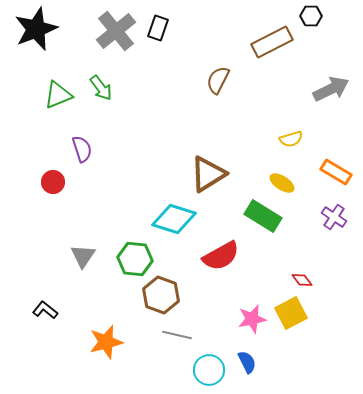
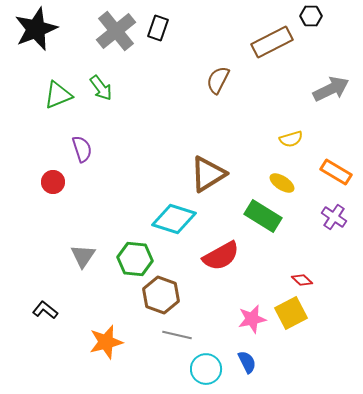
red diamond: rotated 10 degrees counterclockwise
cyan circle: moved 3 px left, 1 px up
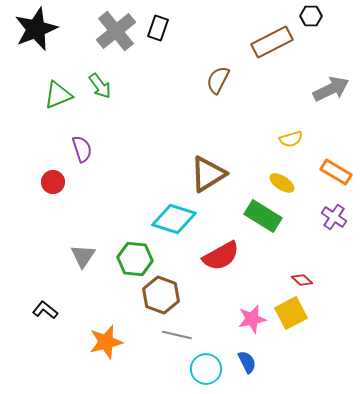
green arrow: moved 1 px left, 2 px up
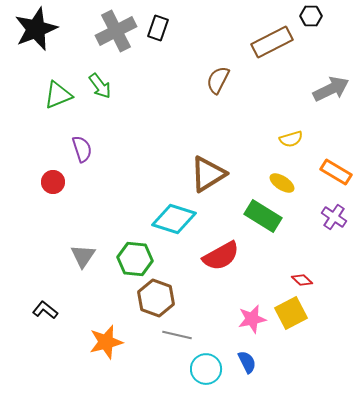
gray cross: rotated 12 degrees clockwise
brown hexagon: moved 5 px left, 3 px down
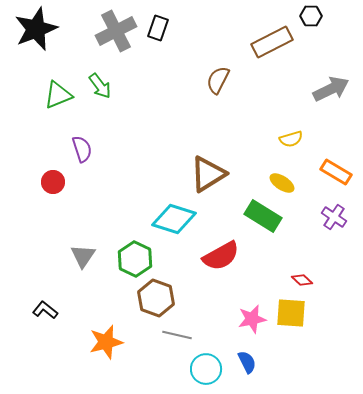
green hexagon: rotated 20 degrees clockwise
yellow square: rotated 32 degrees clockwise
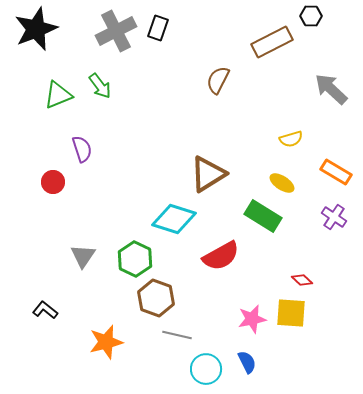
gray arrow: rotated 111 degrees counterclockwise
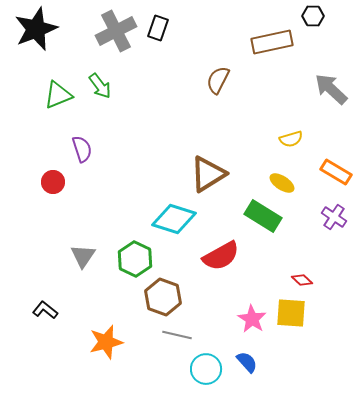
black hexagon: moved 2 px right
brown rectangle: rotated 15 degrees clockwise
brown hexagon: moved 7 px right, 1 px up
pink star: rotated 28 degrees counterclockwise
blue semicircle: rotated 15 degrees counterclockwise
